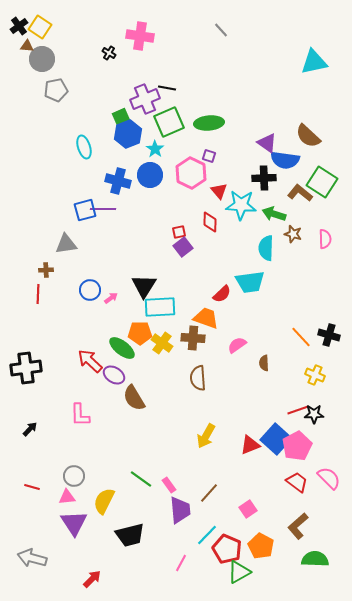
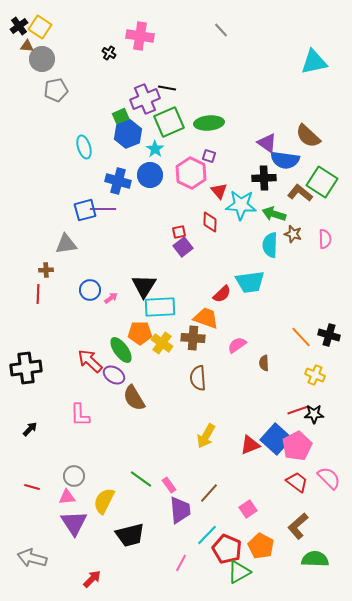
cyan semicircle at (266, 248): moved 4 px right, 3 px up
green ellipse at (122, 348): moved 1 px left, 2 px down; rotated 16 degrees clockwise
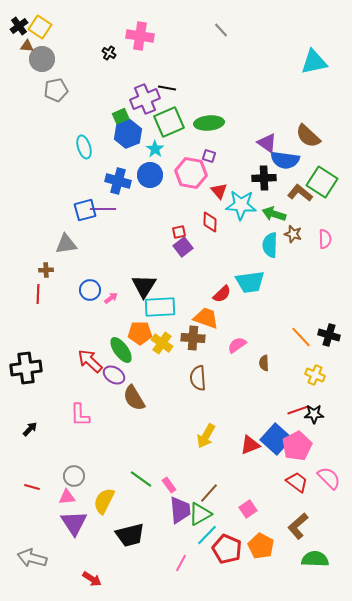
pink hexagon at (191, 173): rotated 16 degrees counterclockwise
green triangle at (239, 572): moved 39 px left, 58 px up
red arrow at (92, 579): rotated 78 degrees clockwise
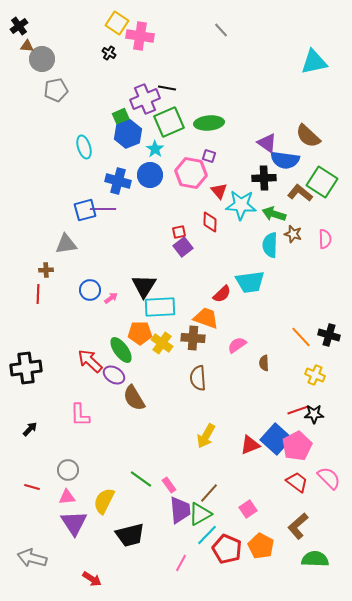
yellow square at (40, 27): moved 77 px right, 4 px up
gray circle at (74, 476): moved 6 px left, 6 px up
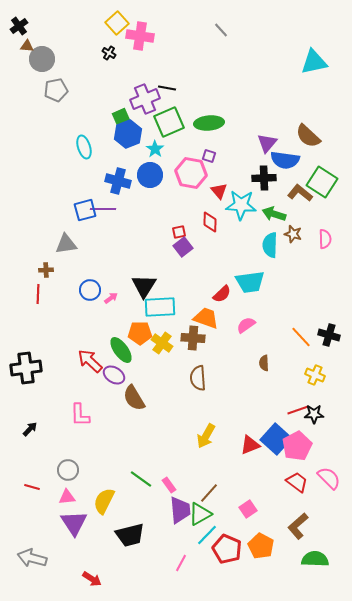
yellow square at (117, 23): rotated 15 degrees clockwise
purple triangle at (267, 143): rotated 35 degrees clockwise
pink semicircle at (237, 345): moved 9 px right, 20 px up
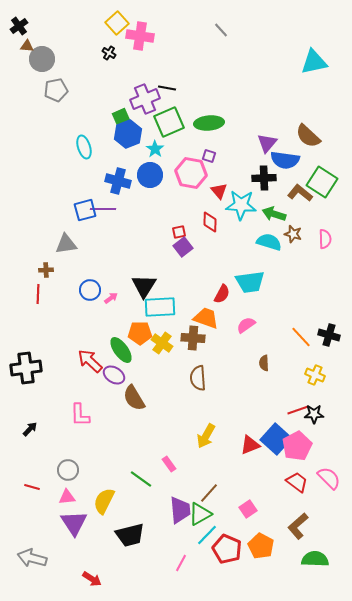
cyan semicircle at (270, 245): moved 1 px left, 3 px up; rotated 105 degrees clockwise
red semicircle at (222, 294): rotated 18 degrees counterclockwise
pink rectangle at (169, 485): moved 21 px up
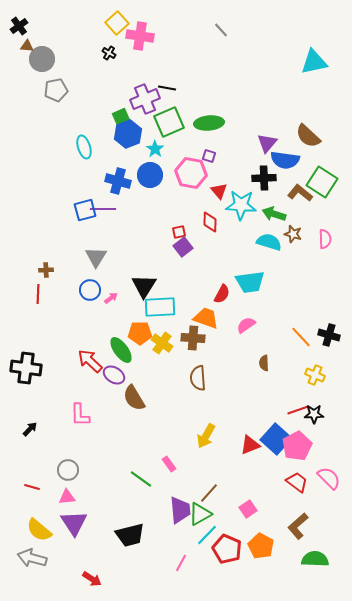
gray triangle at (66, 244): moved 30 px right, 13 px down; rotated 50 degrees counterclockwise
black cross at (26, 368): rotated 16 degrees clockwise
yellow semicircle at (104, 501): moved 65 px left, 29 px down; rotated 76 degrees counterclockwise
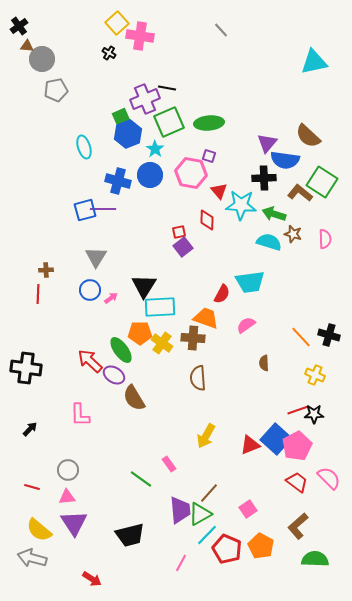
red diamond at (210, 222): moved 3 px left, 2 px up
